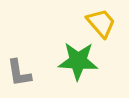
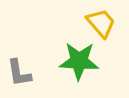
green star: moved 1 px right
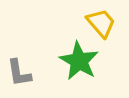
green star: rotated 27 degrees clockwise
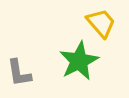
green star: rotated 15 degrees clockwise
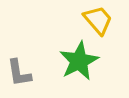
yellow trapezoid: moved 3 px left, 3 px up
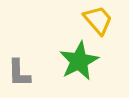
gray L-shape: rotated 8 degrees clockwise
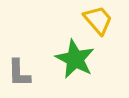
green star: moved 4 px left, 2 px up; rotated 18 degrees counterclockwise
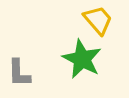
green star: moved 7 px right
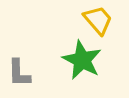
green star: moved 1 px down
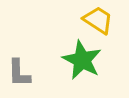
yellow trapezoid: rotated 16 degrees counterclockwise
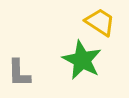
yellow trapezoid: moved 2 px right, 2 px down
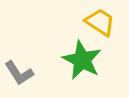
gray L-shape: rotated 32 degrees counterclockwise
